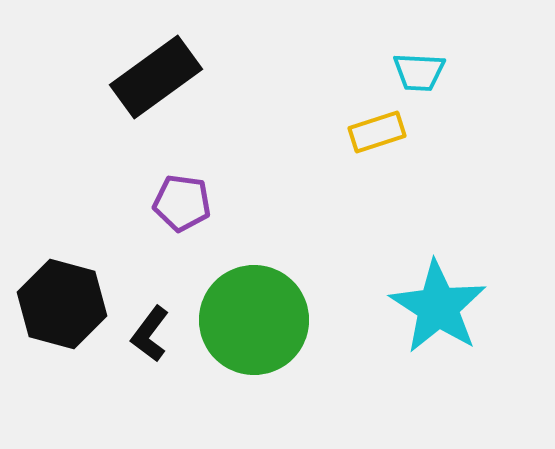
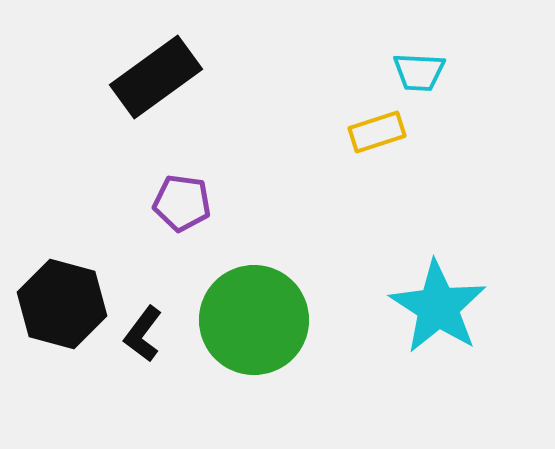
black L-shape: moved 7 px left
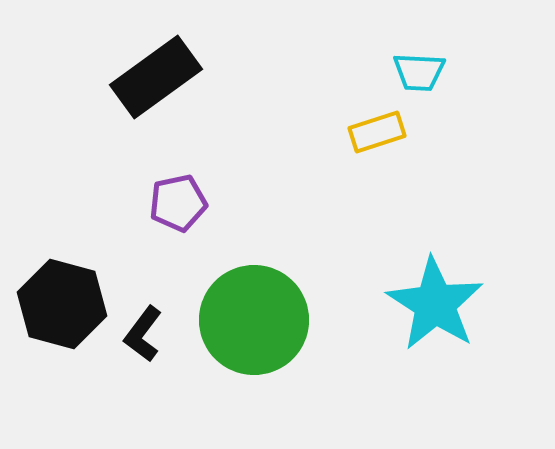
purple pentagon: moved 4 px left; rotated 20 degrees counterclockwise
cyan star: moved 3 px left, 3 px up
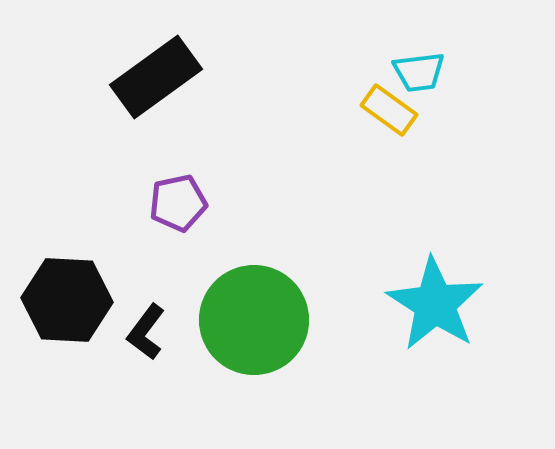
cyan trapezoid: rotated 10 degrees counterclockwise
yellow rectangle: moved 12 px right, 22 px up; rotated 54 degrees clockwise
black hexagon: moved 5 px right, 4 px up; rotated 12 degrees counterclockwise
black L-shape: moved 3 px right, 2 px up
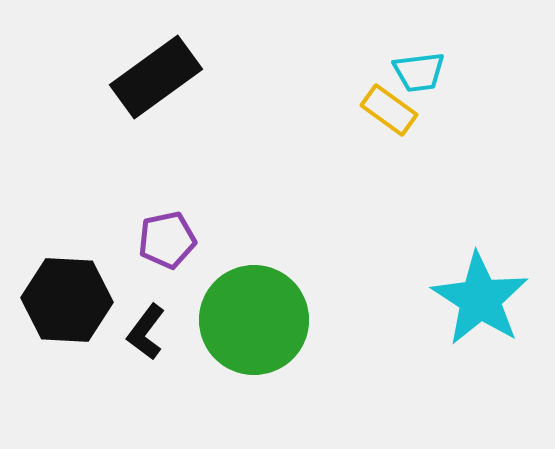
purple pentagon: moved 11 px left, 37 px down
cyan star: moved 45 px right, 5 px up
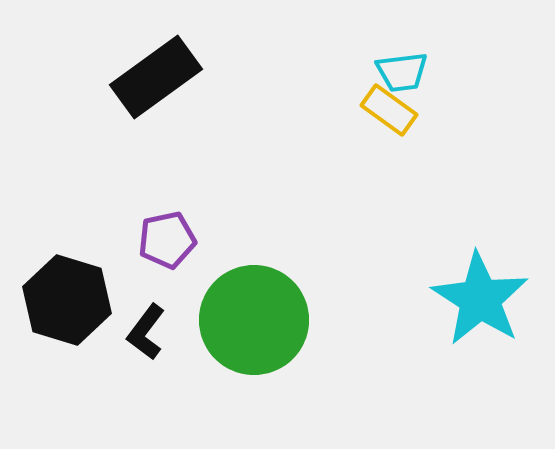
cyan trapezoid: moved 17 px left
black hexagon: rotated 14 degrees clockwise
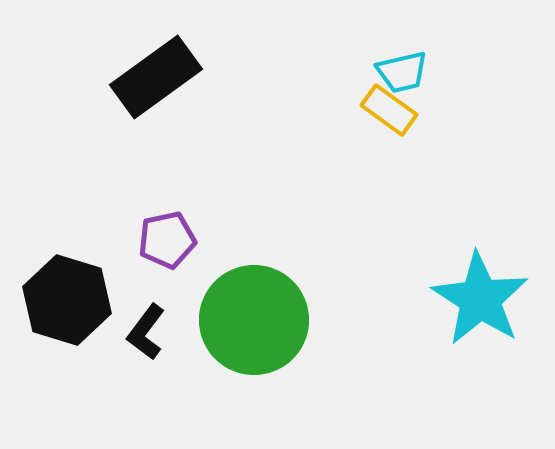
cyan trapezoid: rotated 6 degrees counterclockwise
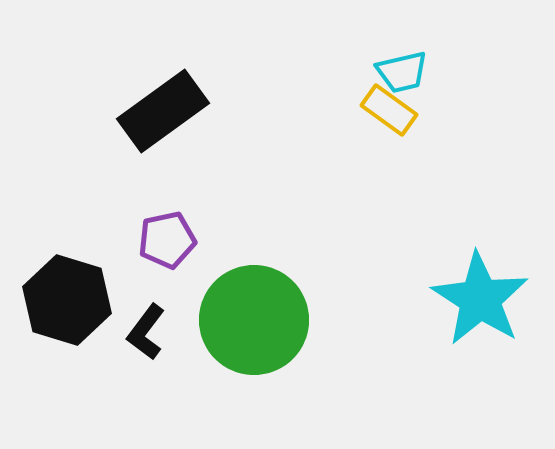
black rectangle: moved 7 px right, 34 px down
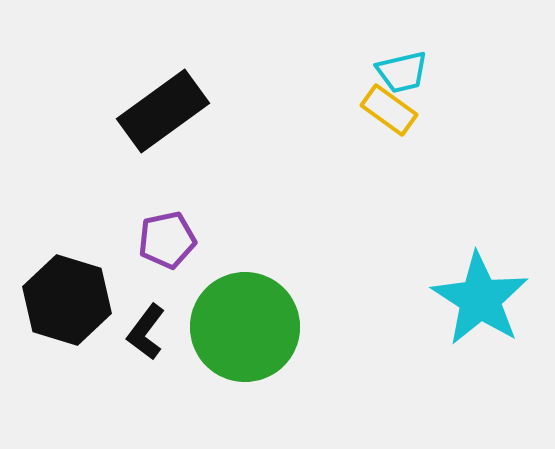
green circle: moved 9 px left, 7 px down
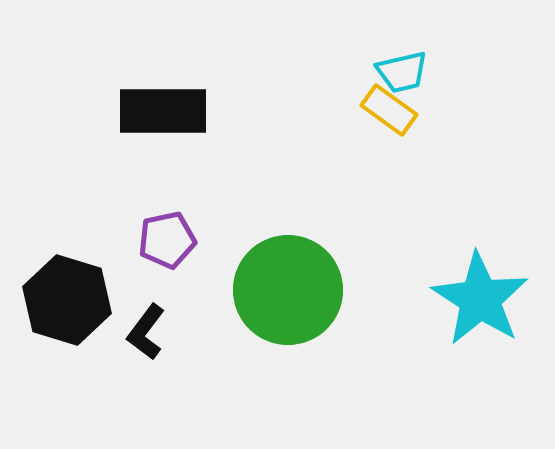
black rectangle: rotated 36 degrees clockwise
green circle: moved 43 px right, 37 px up
